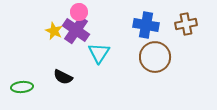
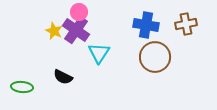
green ellipse: rotated 10 degrees clockwise
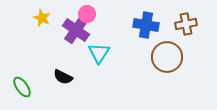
pink circle: moved 8 px right, 2 px down
yellow star: moved 12 px left, 13 px up
brown circle: moved 12 px right
green ellipse: rotated 50 degrees clockwise
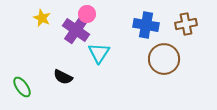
brown circle: moved 3 px left, 2 px down
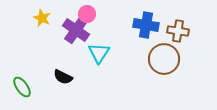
brown cross: moved 8 px left, 7 px down; rotated 20 degrees clockwise
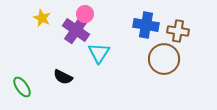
pink circle: moved 2 px left
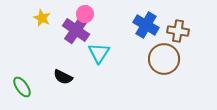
blue cross: rotated 20 degrees clockwise
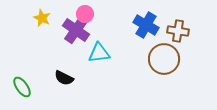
cyan triangle: rotated 50 degrees clockwise
black semicircle: moved 1 px right, 1 px down
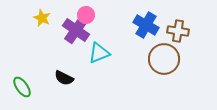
pink circle: moved 1 px right, 1 px down
cyan triangle: rotated 15 degrees counterclockwise
